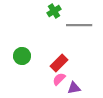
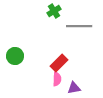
gray line: moved 1 px down
green circle: moved 7 px left
pink semicircle: moved 2 px left; rotated 136 degrees clockwise
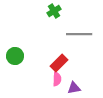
gray line: moved 8 px down
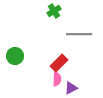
purple triangle: moved 3 px left; rotated 16 degrees counterclockwise
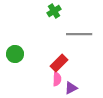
green circle: moved 2 px up
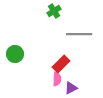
red rectangle: moved 2 px right, 1 px down
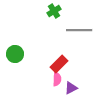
gray line: moved 4 px up
red rectangle: moved 2 px left
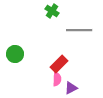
green cross: moved 2 px left; rotated 24 degrees counterclockwise
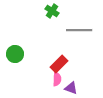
purple triangle: rotated 48 degrees clockwise
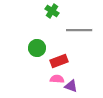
green circle: moved 22 px right, 6 px up
red rectangle: moved 3 px up; rotated 24 degrees clockwise
pink semicircle: rotated 88 degrees counterclockwise
purple triangle: moved 2 px up
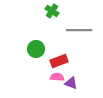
green circle: moved 1 px left, 1 px down
pink semicircle: moved 2 px up
purple triangle: moved 3 px up
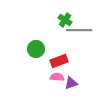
green cross: moved 13 px right, 9 px down
purple triangle: rotated 40 degrees counterclockwise
